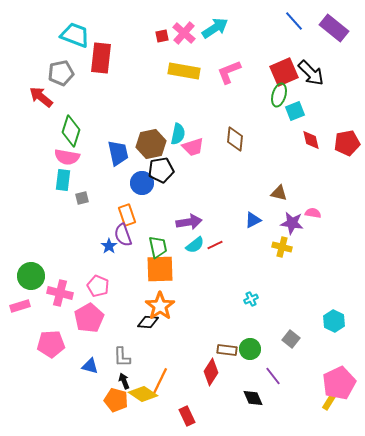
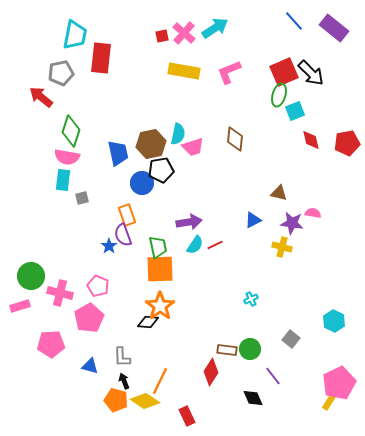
cyan trapezoid at (75, 35): rotated 80 degrees clockwise
cyan semicircle at (195, 245): rotated 18 degrees counterclockwise
yellow diamond at (143, 394): moved 2 px right, 7 px down
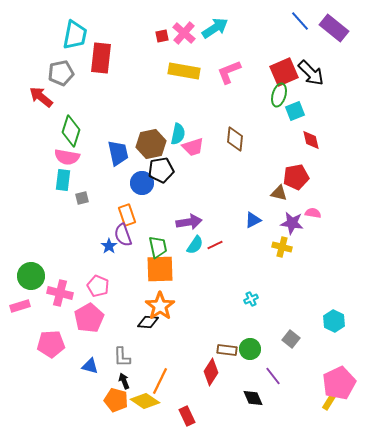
blue line at (294, 21): moved 6 px right
red pentagon at (347, 143): moved 51 px left, 34 px down
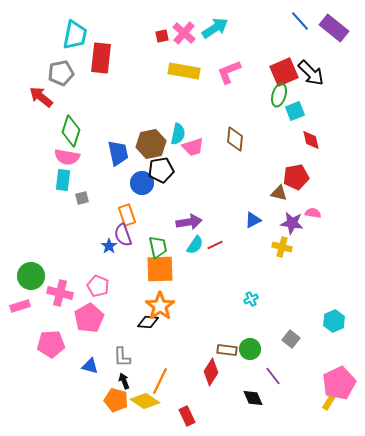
cyan hexagon at (334, 321): rotated 10 degrees clockwise
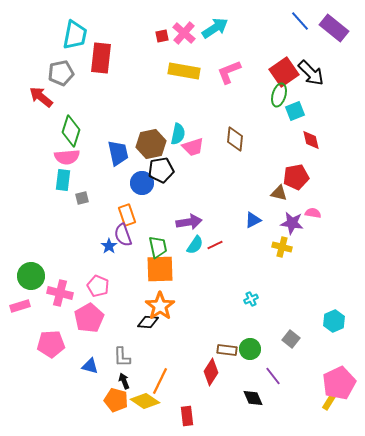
red square at (284, 72): rotated 12 degrees counterclockwise
pink semicircle at (67, 157): rotated 15 degrees counterclockwise
red rectangle at (187, 416): rotated 18 degrees clockwise
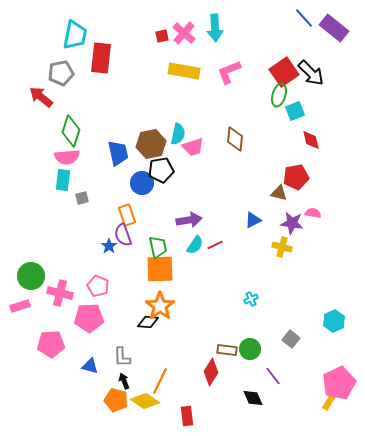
blue line at (300, 21): moved 4 px right, 3 px up
cyan arrow at (215, 28): rotated 120 degrees clockwise
purple arrow at (189, 222): moved 2 px up
pink pentagon at (89, 318): rotated 28 degrees clockwise
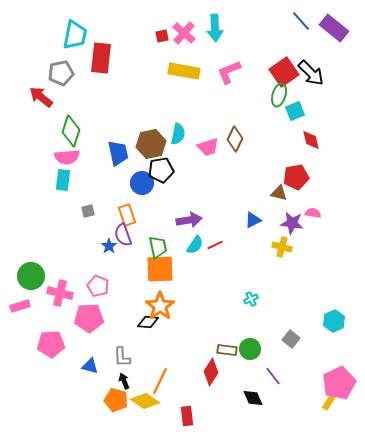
blue line at (304, 18): moved 3 px left, 3 px down
brown diamond at (235, 139): rotated 20 degrees clockwise
pink trapezoid at (193, 147): moved 15 px right
gray square at (82, 198): moved 6 px right, 13 px down
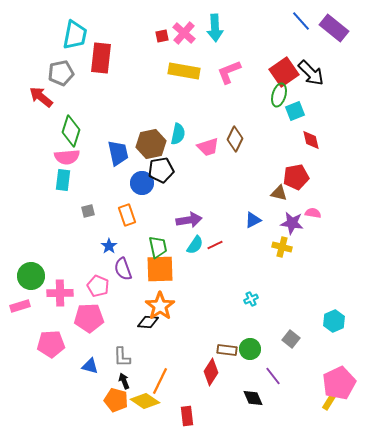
purple semicircle at (123, 235): moved 34 px down
pink cross at (60, 293): rotated 15 degrees counterclockwise
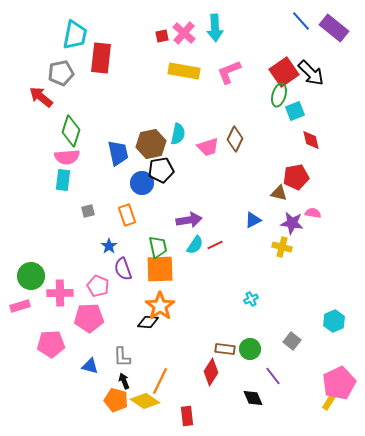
gray square at (291, 339): moved 1 px right, 2 px down
brown rectangle at (227, 350): moved 2 px left, 1 px up
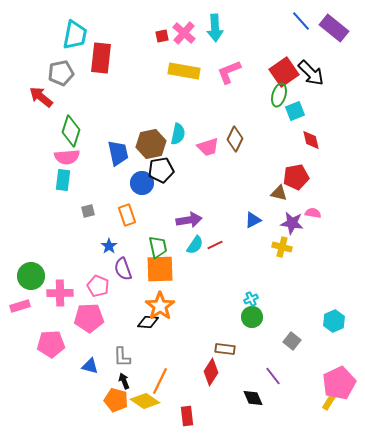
green circle at (250, 349): moved 2 px right, 32 px up
